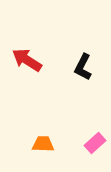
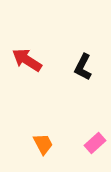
orange trapezoid: rotated 60 degrees clockwise
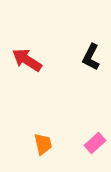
black L-shape: moved 8 px right, 10 px up
orange trapezoid: rotated 15 degrees clockwise
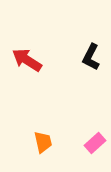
orange trapezoid: moved 2 px up
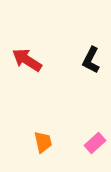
black L-shape: moved 3 px down
